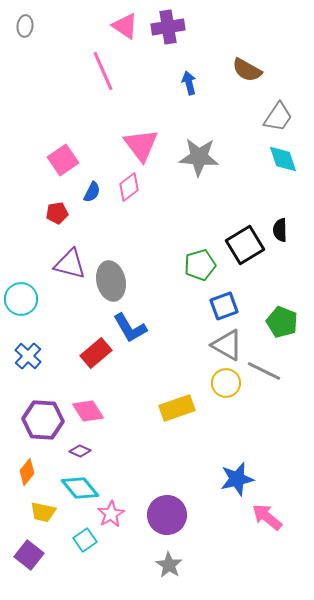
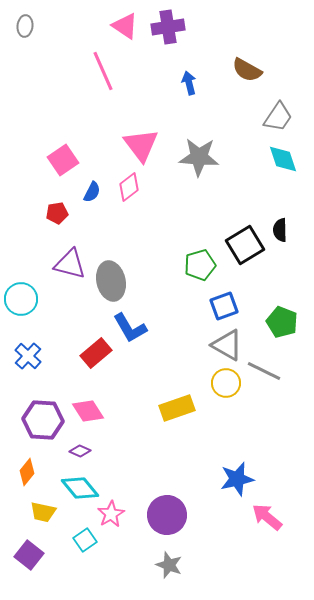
gray star at (169, 565): rotated 12 degrees counterclockwise
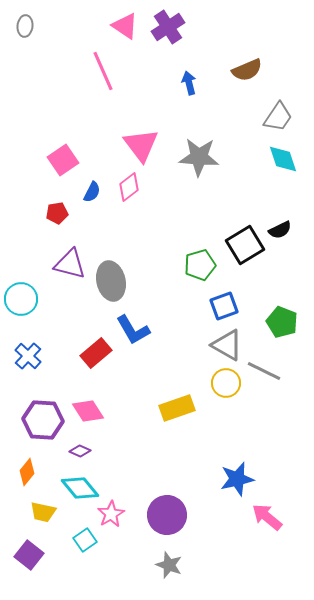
purple cross at (168, 27): rotated 24 degrees counterclockwise
brown semicircle at (247, 70): rotated 52 degrees counterclockwise
black semicircle at (280, 230): rotated 115 degrees counterclockwise
blue L-shape at (130, 328): moved 3 px right, 2 px down
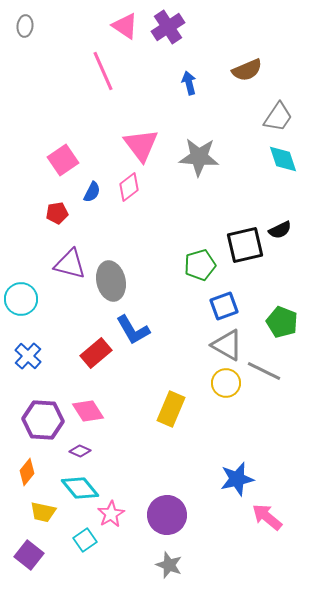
black square at (245, 245): rotated 18 degrees clockwise
yellow rectangle at (177, 408): moved 6 px left, 1 px down; rotated 48 degrees counterclockwise
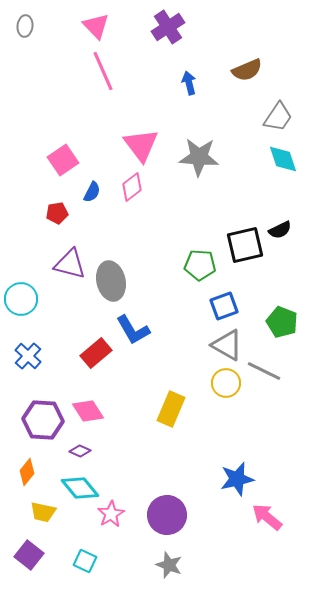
pink triangle at (125, 26): moved 29 px left; rotated 12 degrees clockwise
pink diamond at (129, 187): moved 3 px right
green pentagon at (200, 265): rotated 20 degrees clockwise
cyan square at (85, 540): moved 21 px down; rotated 30 degrees counterclockwise
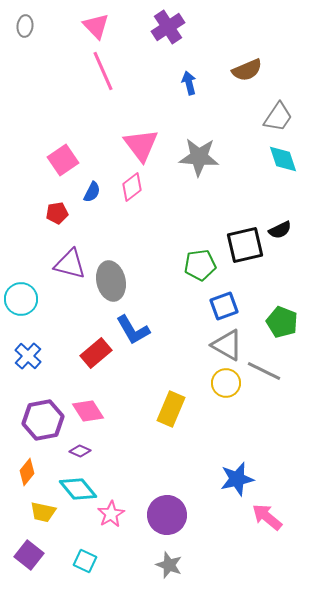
green pentagon at (200, 265): rotated 12 degrees counterclockwise
purple hexagon at (43, 420): rotated 15 degrees counterclockwise
cyan diamond at (80, 488): moved 2 px left, 1 px down
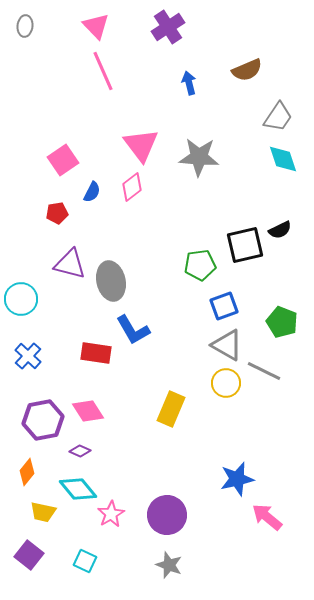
red rectangle at (96, 353): rotated 48 degrees clockwise
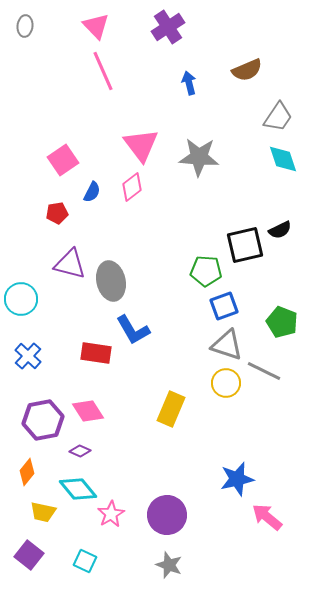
green pentagon at (200, 265): moved 6 px right, 6 px down; rotated 12 degrees clockwise
gray triangle at (227, 345): rotated 12 degrees counterclockwise
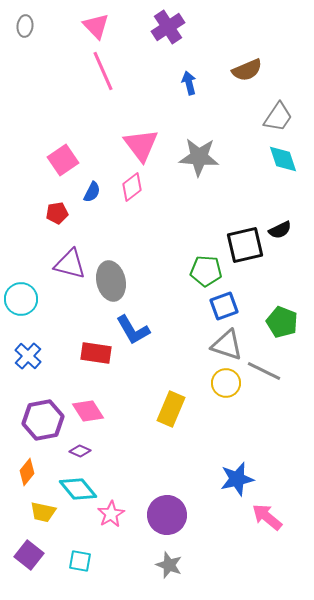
cyan square at (85, 561): moved 5 px left; rotated 15 degrees counterclockwise
